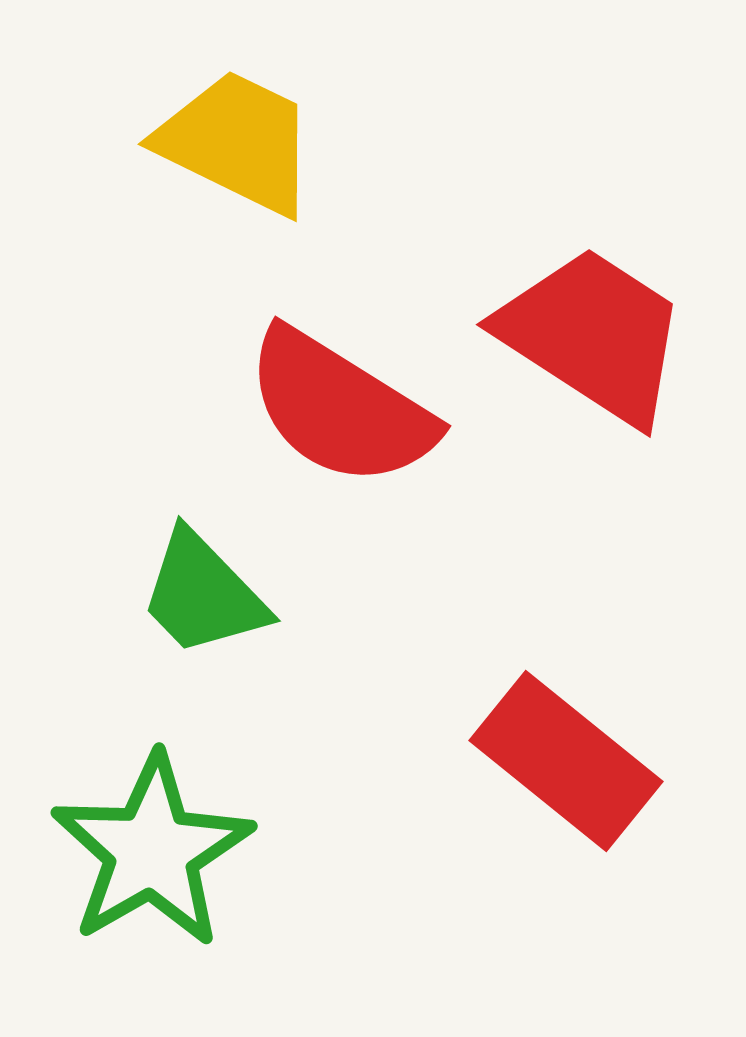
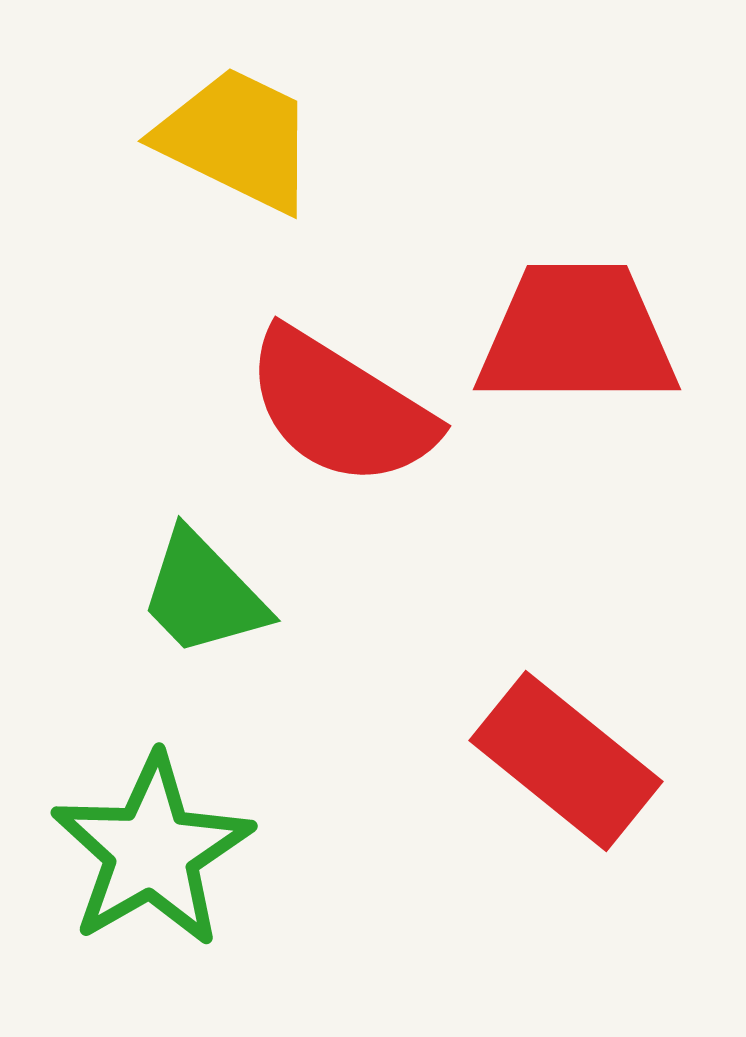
yellow trapezoid: moved 3 px up
red trapezoid: moved 16 px left; rotated 33 degrees counterclockwise
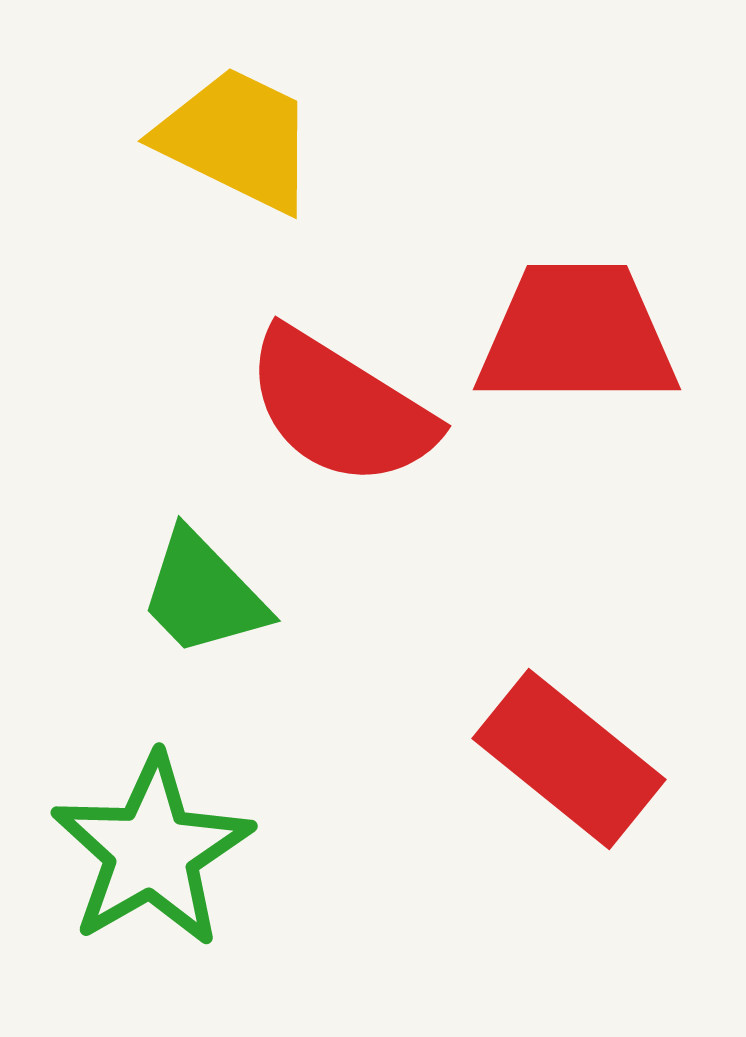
red rectangle: moved 3 px right, 2 px up
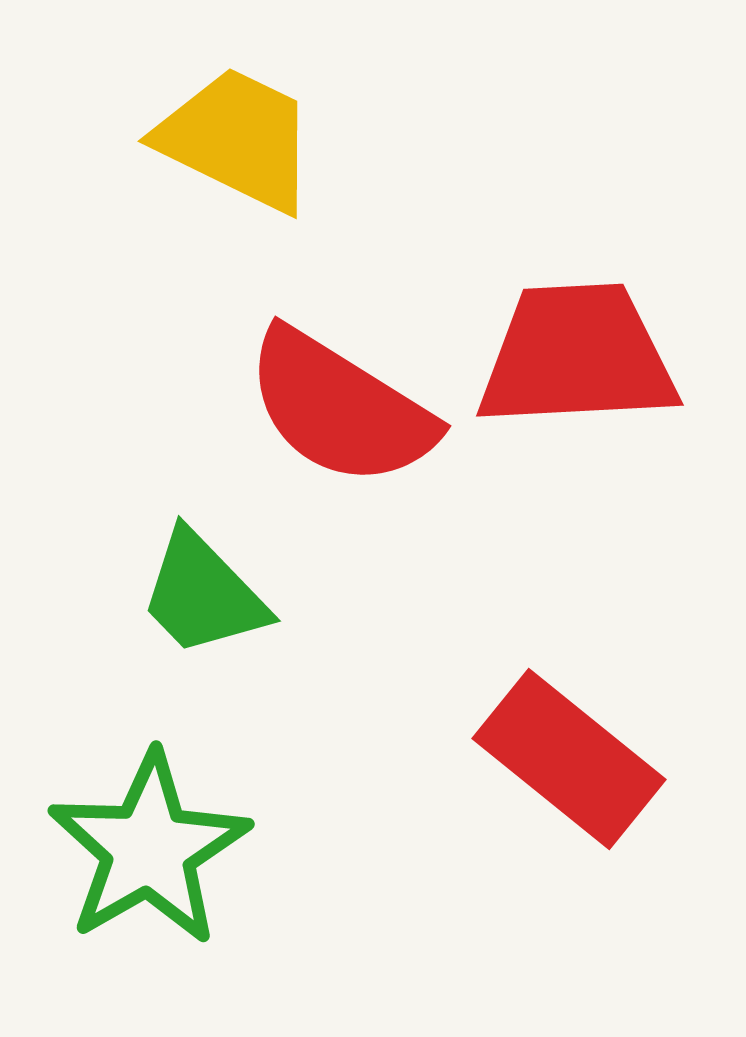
red trapezoid: moved 21 px down; rotated 3 degrees counterclockwise
green star: moved 3 px left, 2 px up
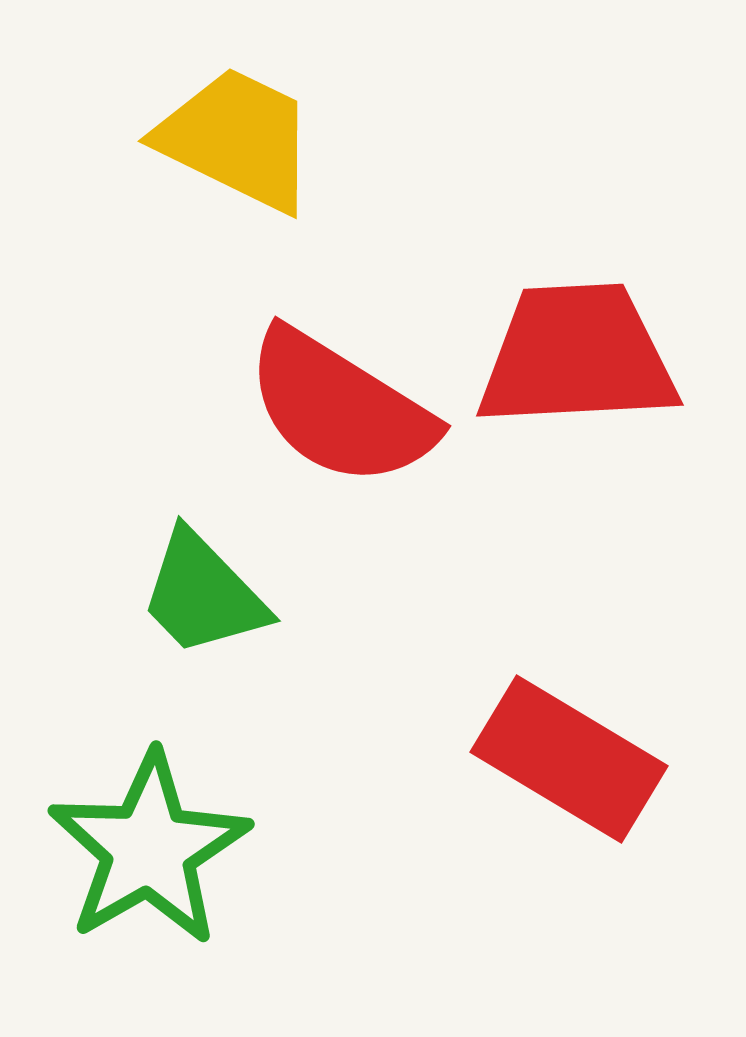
red rectangle: rotated 8 degrees counterclockwise
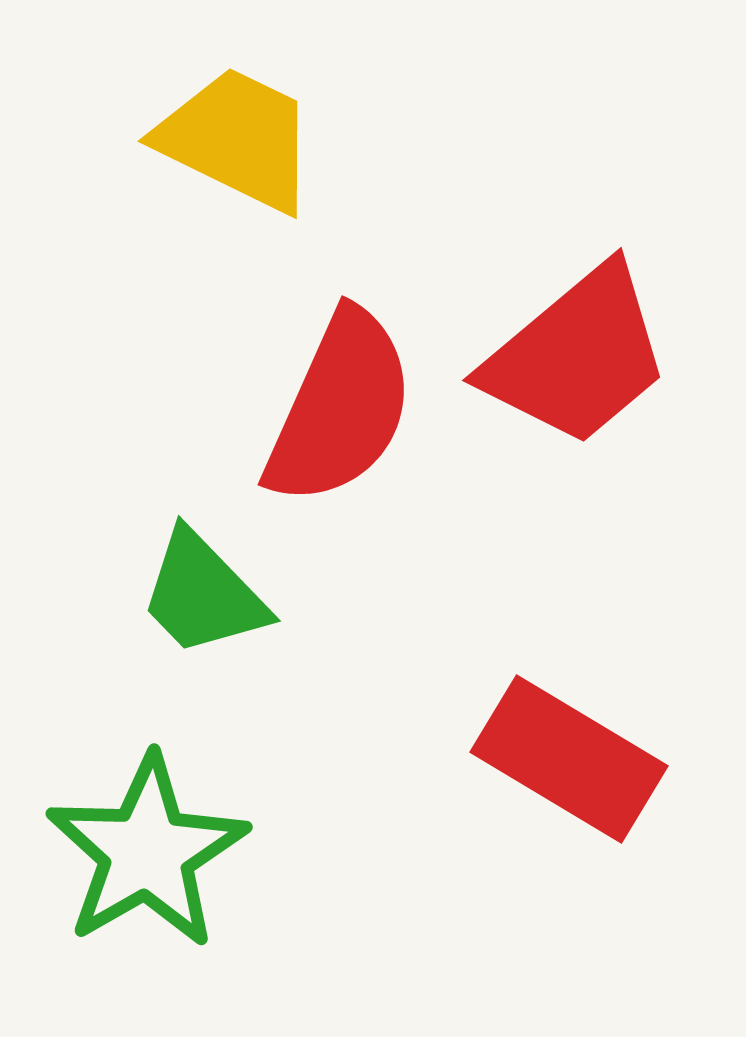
red trapezoid: rotated 143 degrees clockwise
red semicircle: rotated 98 degrees counterclockwise
green star: moved 2 px left, 3 px down
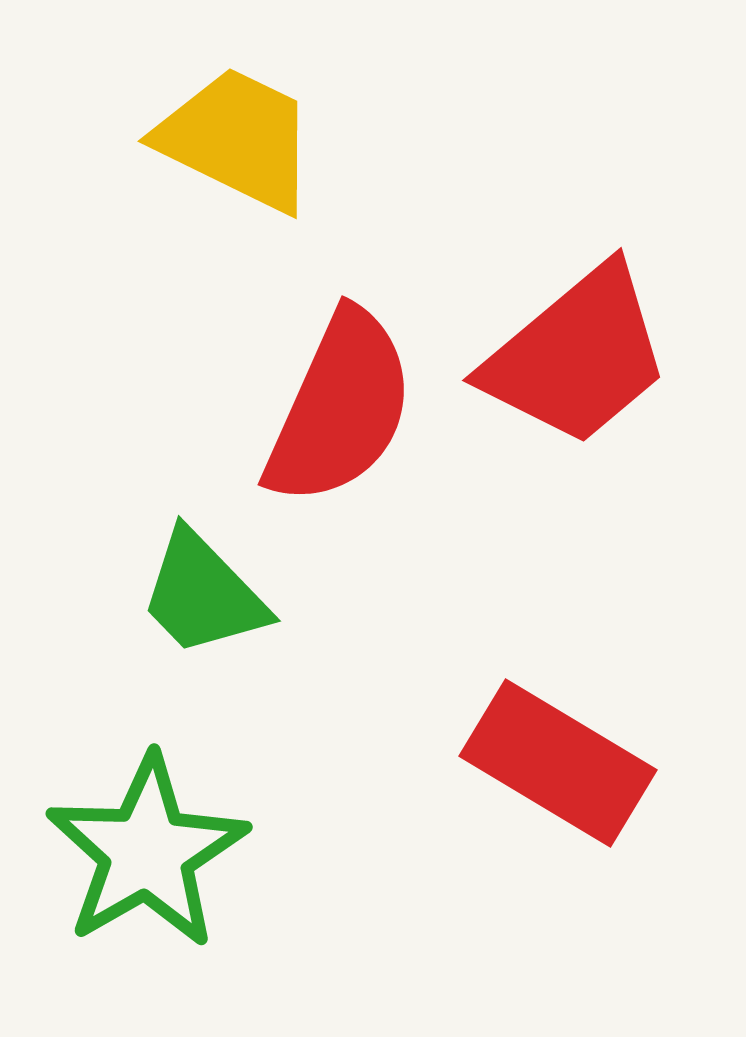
red rectangle: moved 11 px left, 4 px down
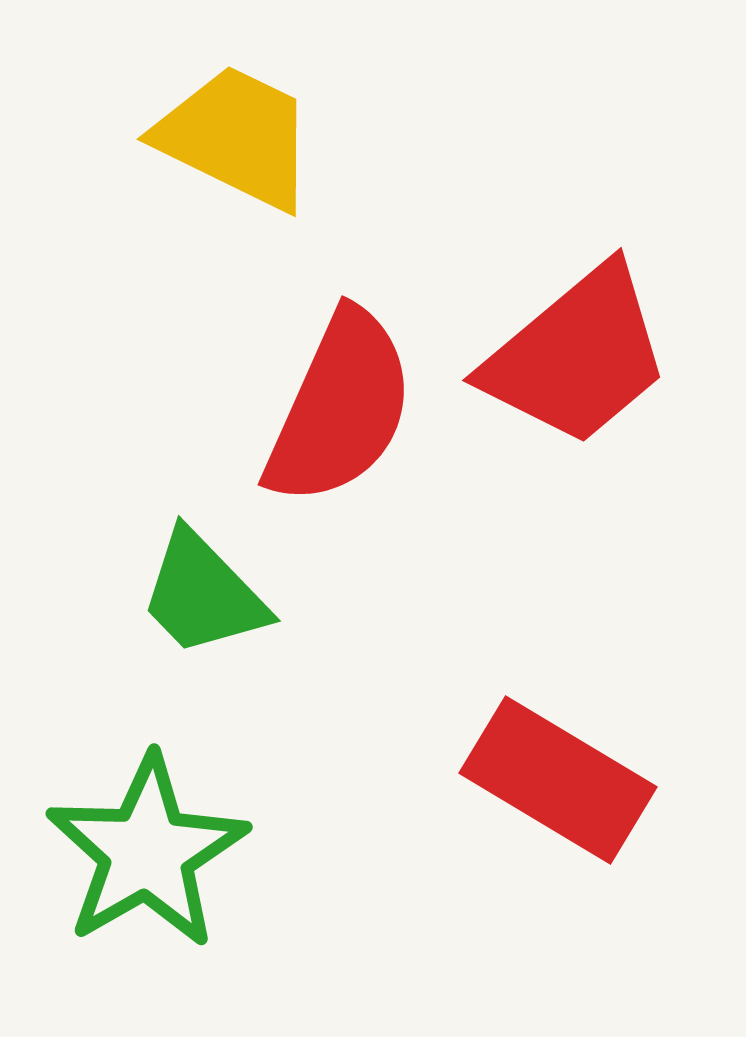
yellow trapezoid: moved 1 px left, 2 px up
red rectangle: moved 17 px down
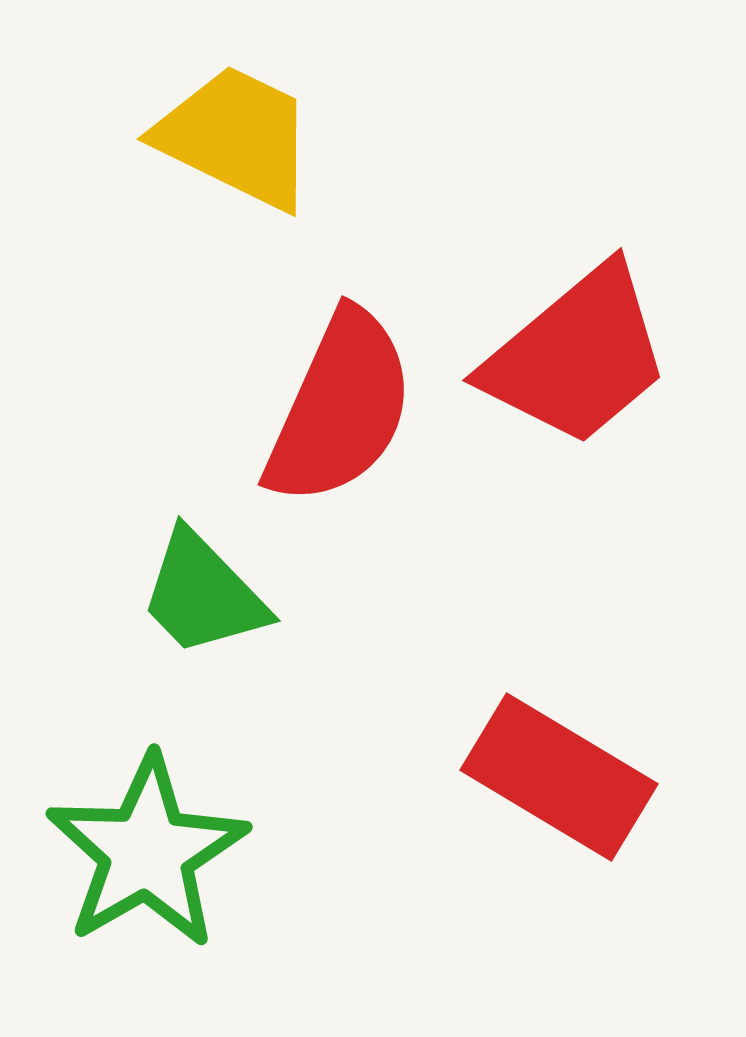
red rectangle: moved 1 px right, 3 px up
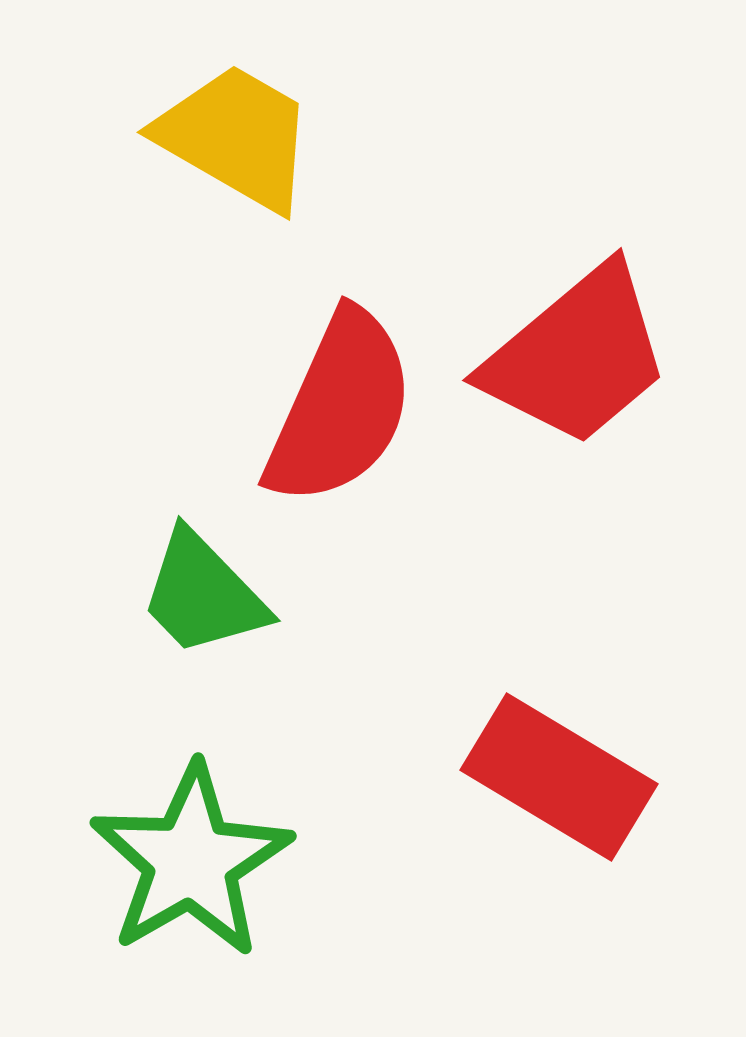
yellow trapezoid: rotated 4 degrees clockwise
green star: moved 44 px right, 9 px down
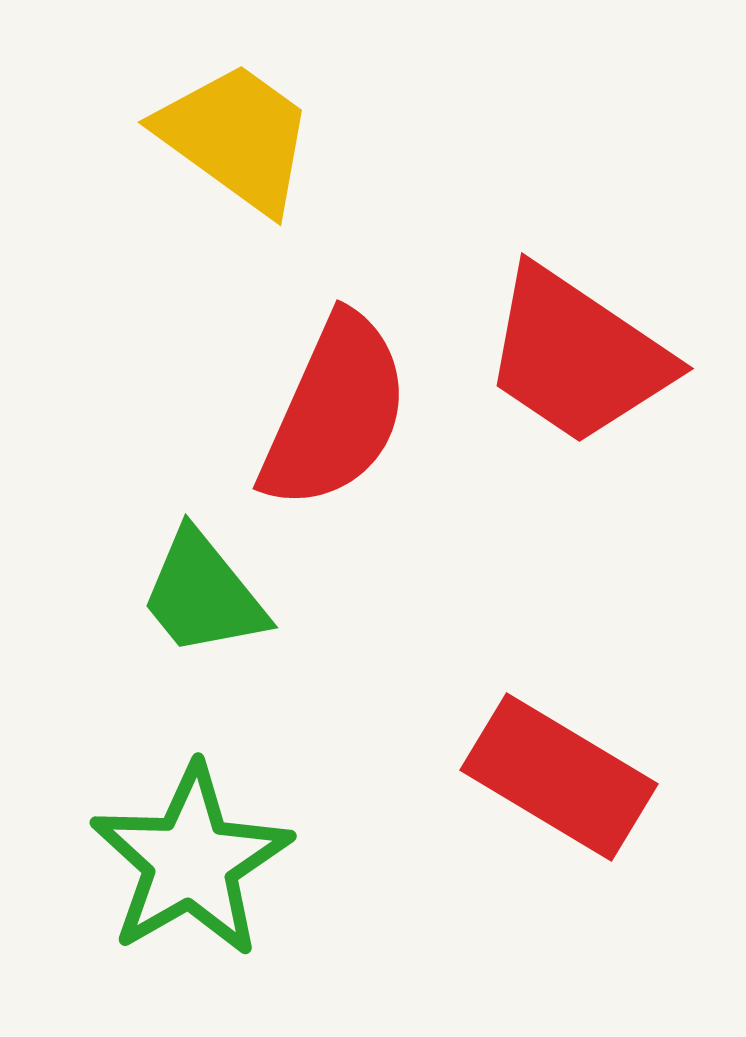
yellow trapezoid: rotated 6 degrees clockwise
red trapezoid: rotated 74 degrees clockwise
red semicircle: moved 5 px left, 4 px down
green trapezoid: rotated 5 degrees clockwise
